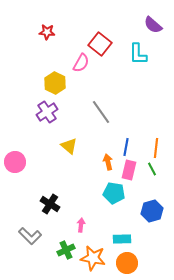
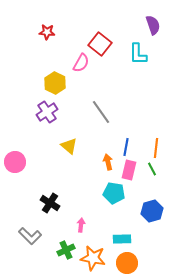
purple semicircle: rotated 150 degrees counterclockwise
black cross: moved 1 px up
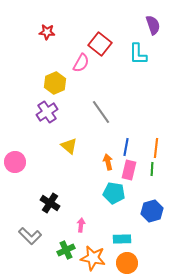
yellow hexagon: rotated 10 degrees clockwise
green line: rotated 32 degrees clockwise
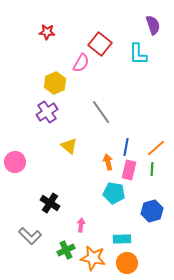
orange line: rotated 42 degrees clockwise
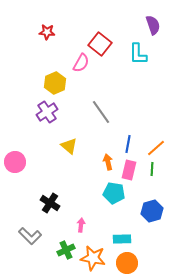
blue line: moved 2 px right, 3 px up
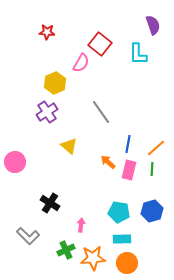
orange arrow: rotated 35 degrees counterclockwise
cyan pentagon: moved 5 px right, 19 px down
gray L-shape: moved 2 px left
orange star: rotated 15 degrees counterclockwise
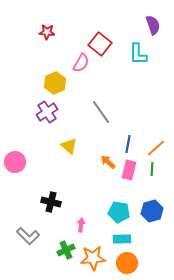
black cross: moved 1 px right, 1 px up; rotated 18 degrees counterclockwise
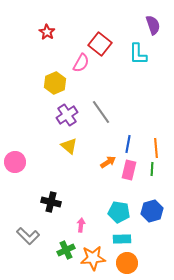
red star: rotated 28 degrees clockwise
purple cross: moved 20 px right, 3 px down
orange line: rotated 54 degrees counterclockwise
orange arrow: rotated 105 degrees clockwise
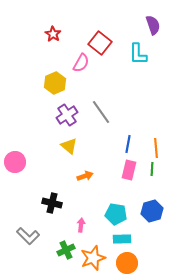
red star: moved 6 px right, 2 px down
red square: moved 1 px up
orange arrow: moved 23 px left, 14 px down; rotated 14 degrees clockwise
black cross: moved 1 px right, 1 px down
cyan pentagon: moved 3 px left, 2 px down
orange star: rotated 15 degrees counterclockwise
